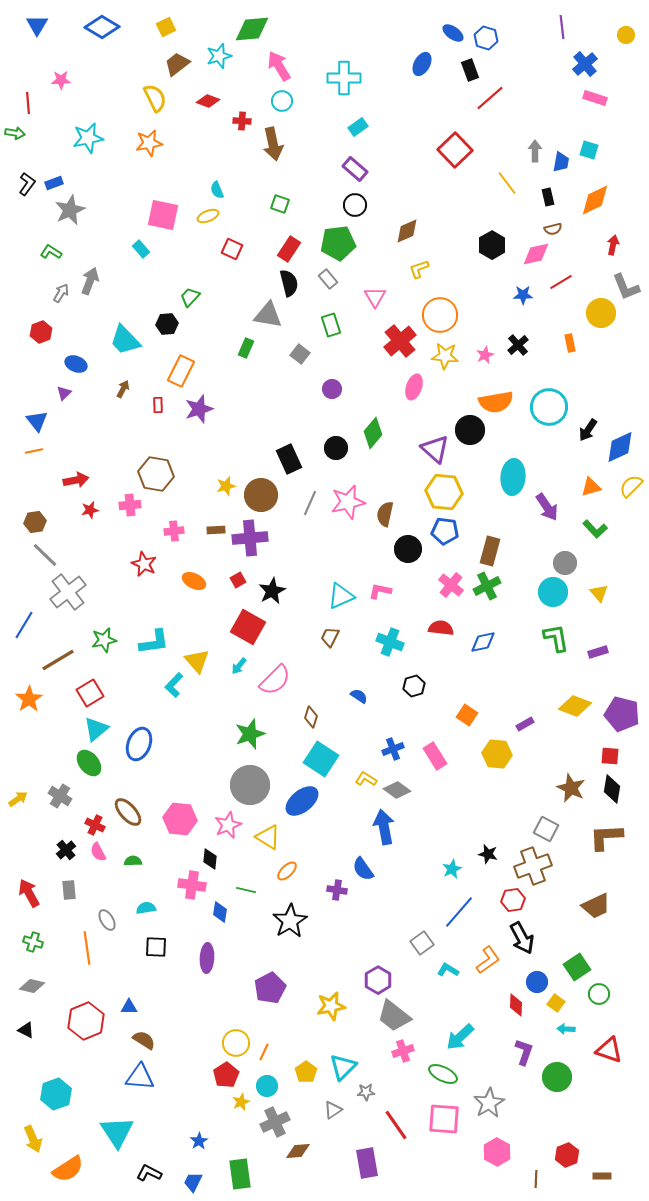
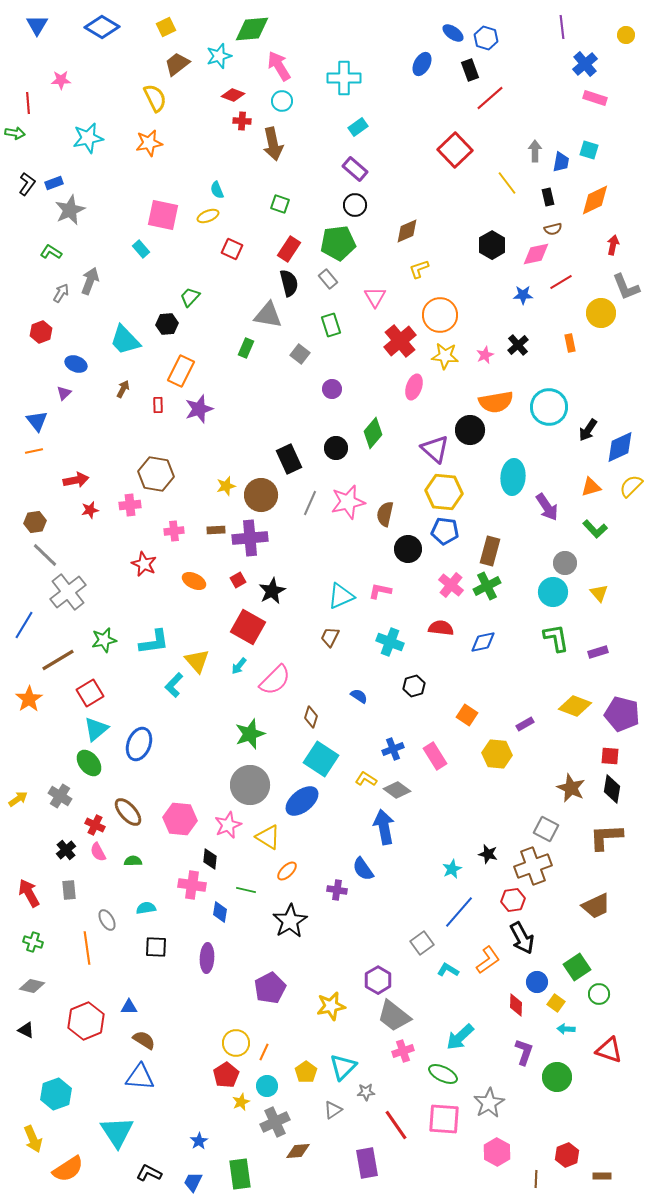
red diamond at (208, 101): moved 25 px right, 6 px up
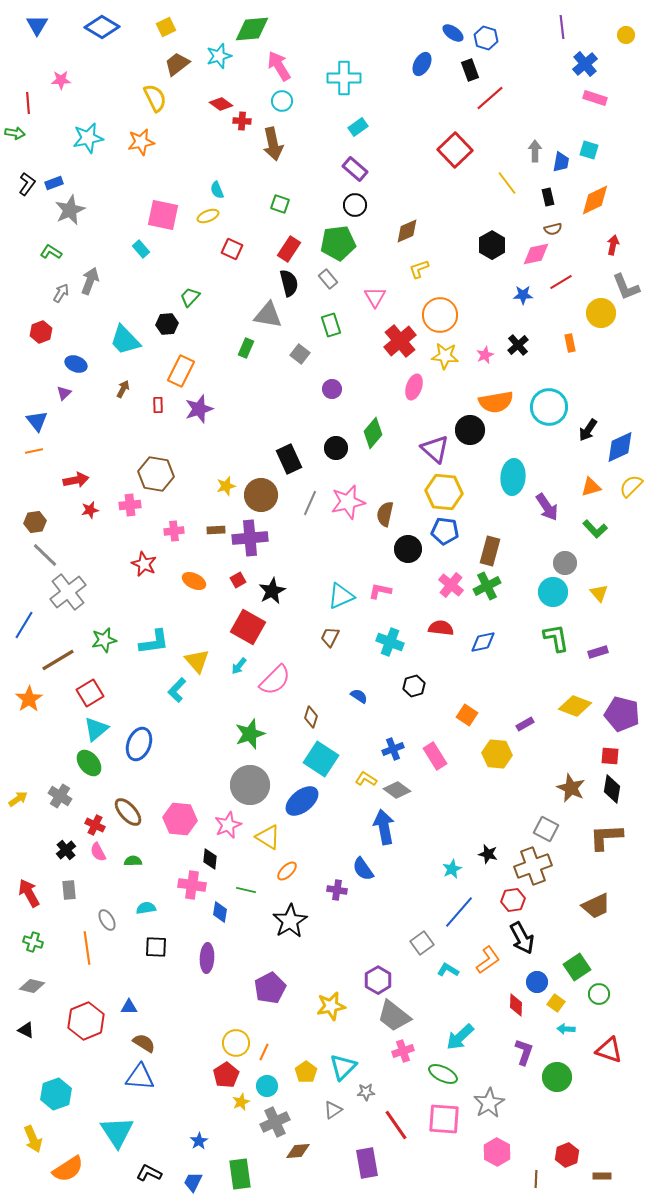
red diamond at (233, 95): moved 12 px left, 9 px down; rotated 15 degrees clockwise
orange star at (149, 143): moved 8 px left, 1 px up
cyan L-shape at (174, 685): moved 3 px right, 5 px down
brown semicircle at (144, 1040): moved 3 px down
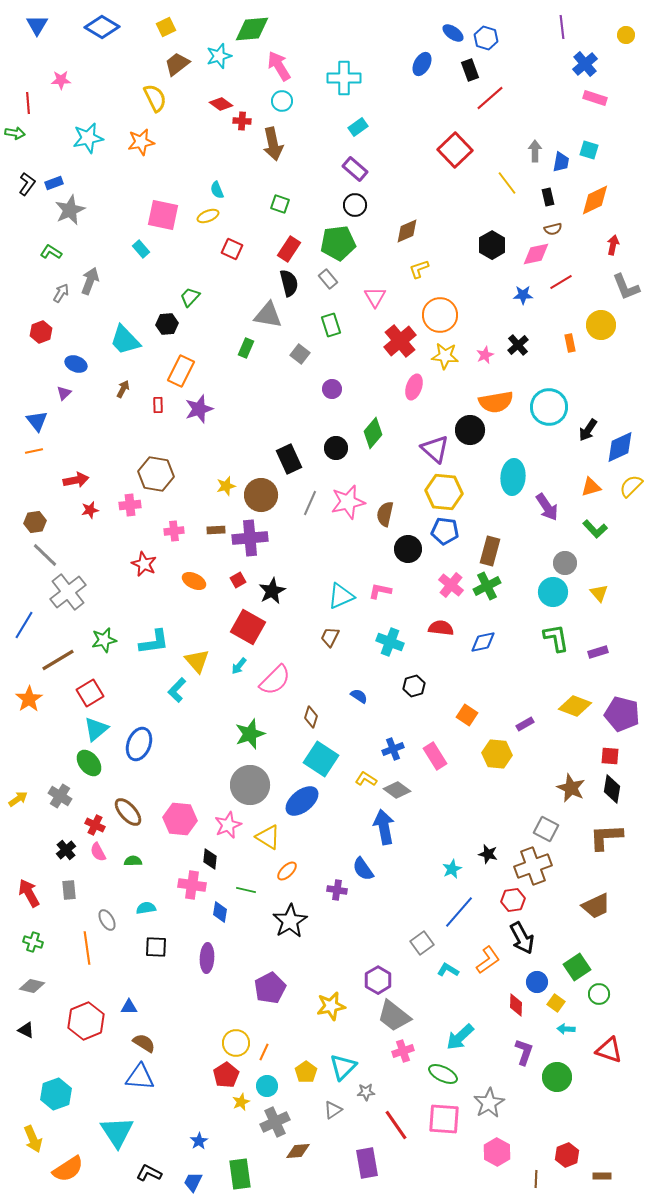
yellow circle at (601, 313): moved 12 px down
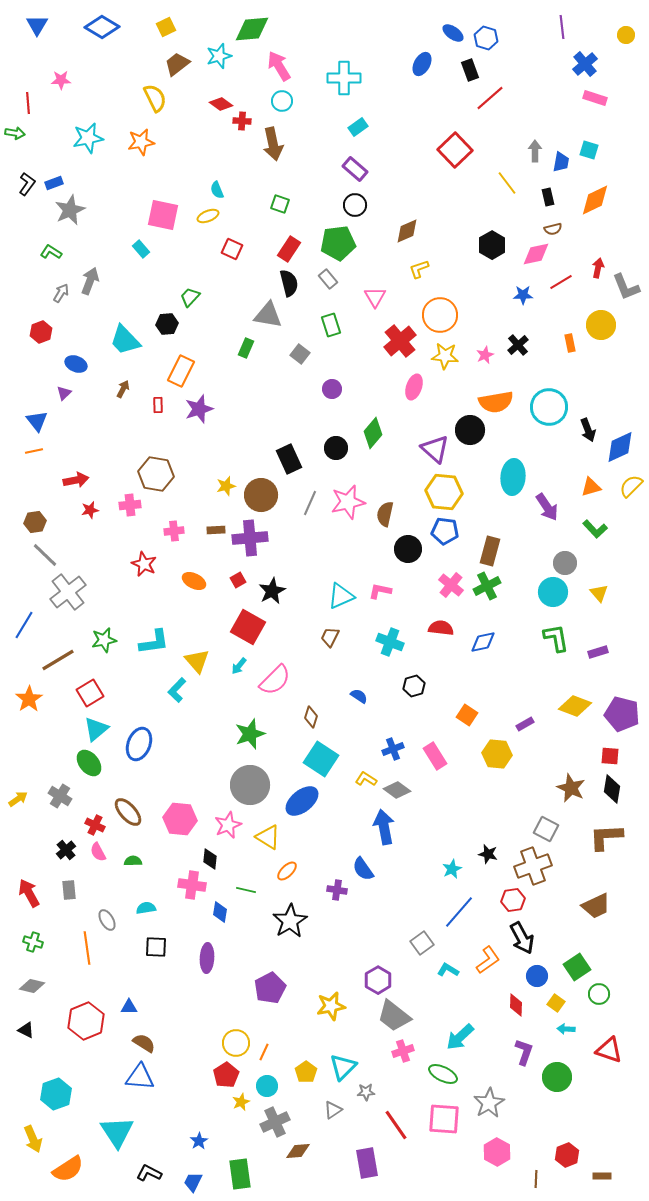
red arrow at (613, 245): moved 15 px left, 23 px down
black arrow at (588, 430): rotated 55 degrees counterclockwise
blue circle at (537, 982): moved 6 px up
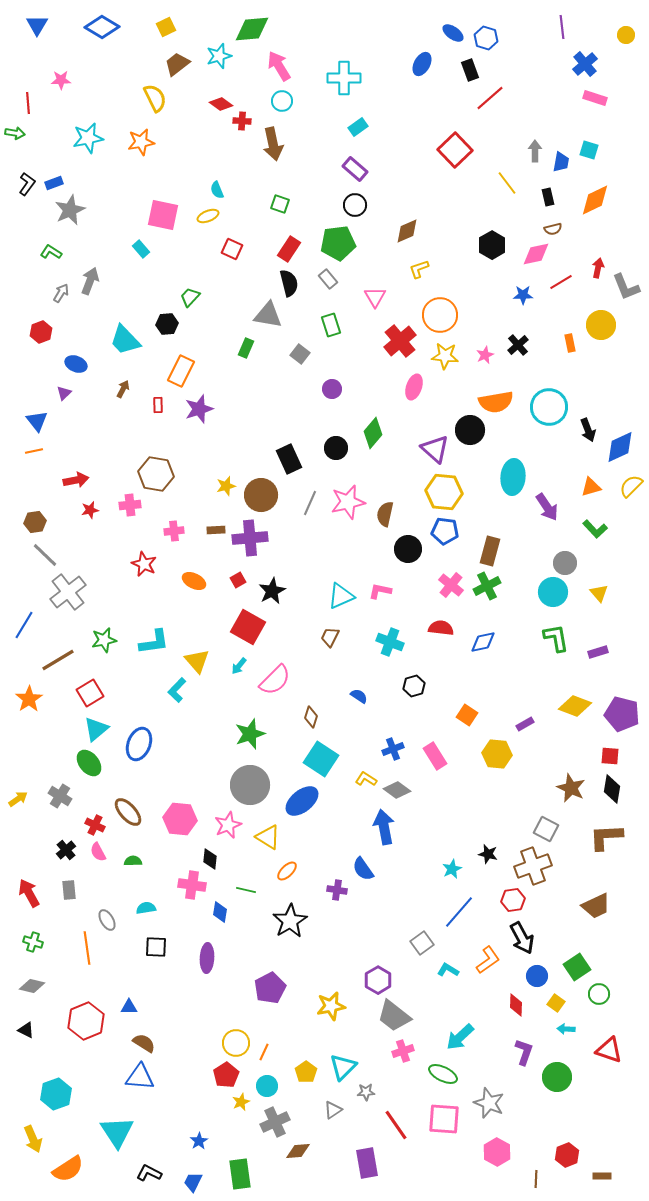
gray star at (489, 1103): rotated 20 degrees counterclockwise
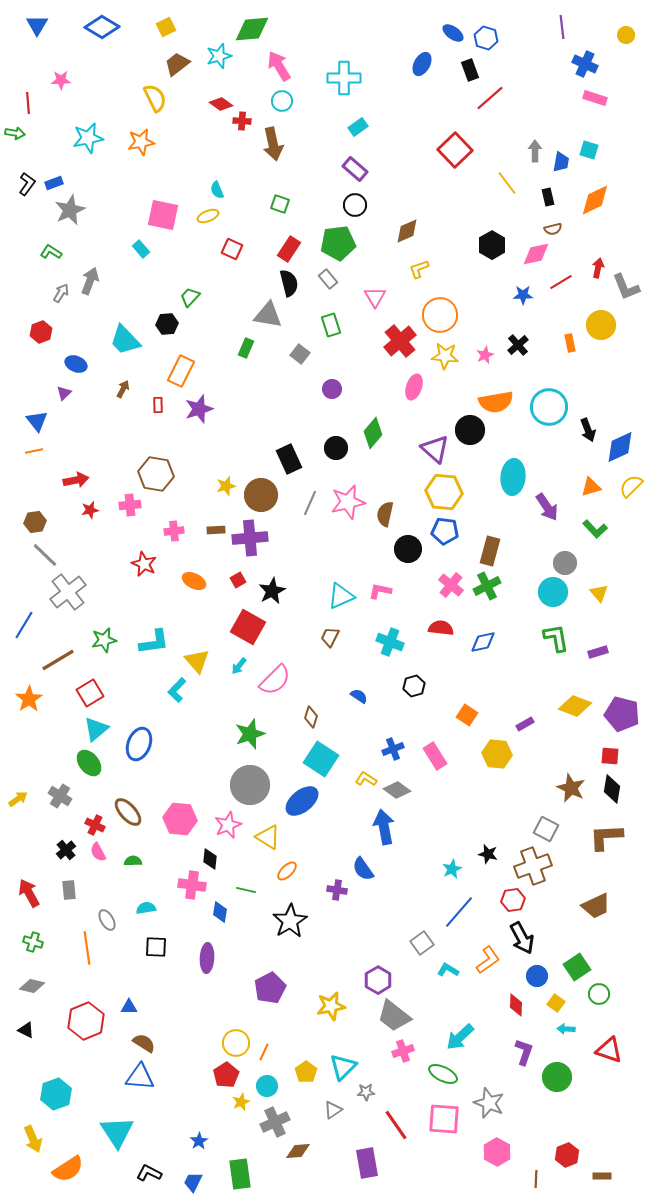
blue cross at (585, 64): rotated 25 degrees counterclockwise
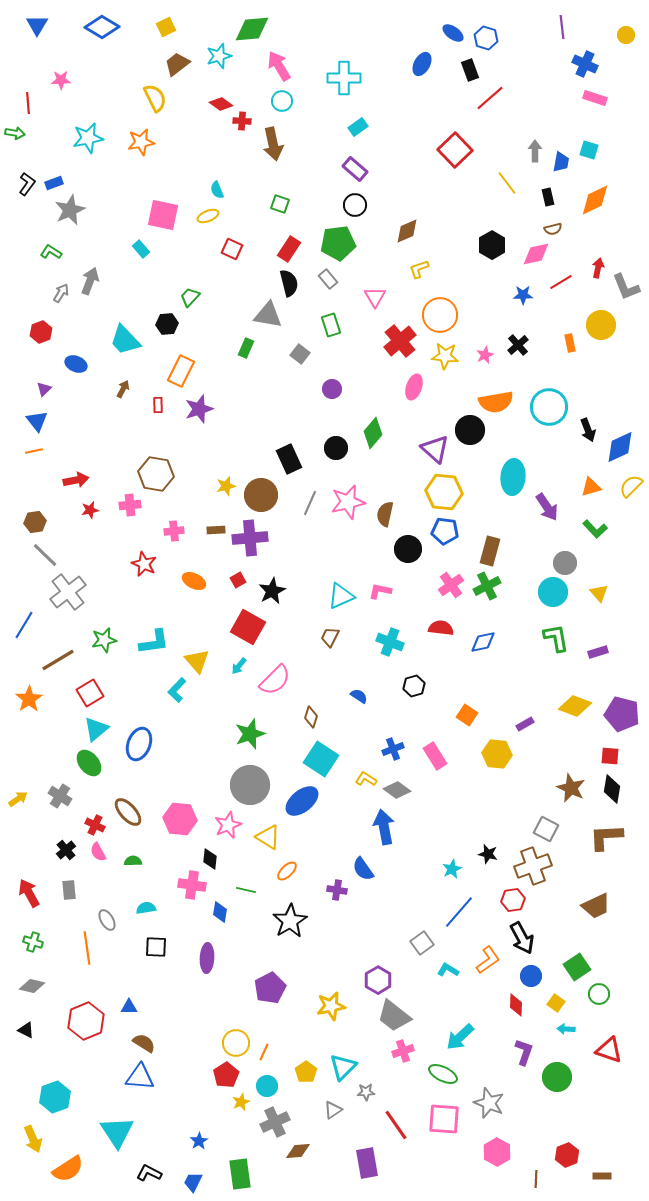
purple triangle at (64, 393): moved 20 px left, 4 px up
pink cross at (451, 585): rotated 15 degrees clockwise
blue circle at (537, 976): moved 6 px left
cyan hexagon at (56, 1094): moved 1 px left, 3 px down
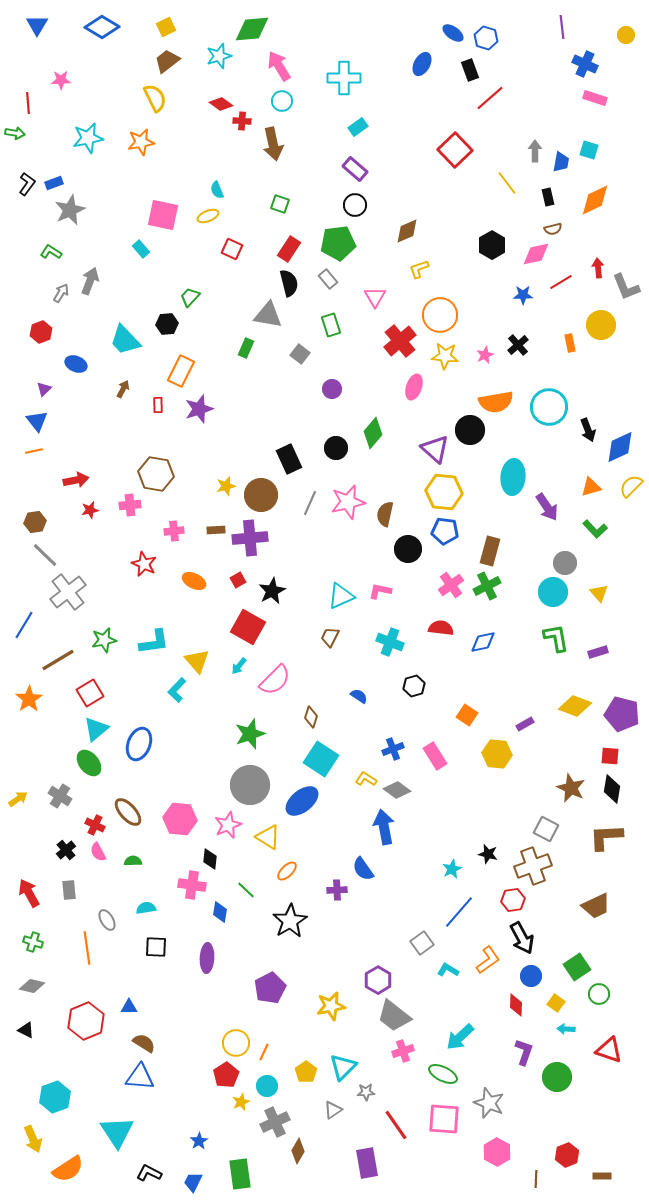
brown trapezoid at (177, 64): moved 10 px left, 3 px up
red arrow at (598, 268): rotated 18 degrees counterclockwise
green line at (246, 890): rotated 30 degrees clockwise
purple cross at (337, 890): rotated 12 degrees counterclockwise
brown diamond at (298, 1151): rotated 55 degrees counterclockwise
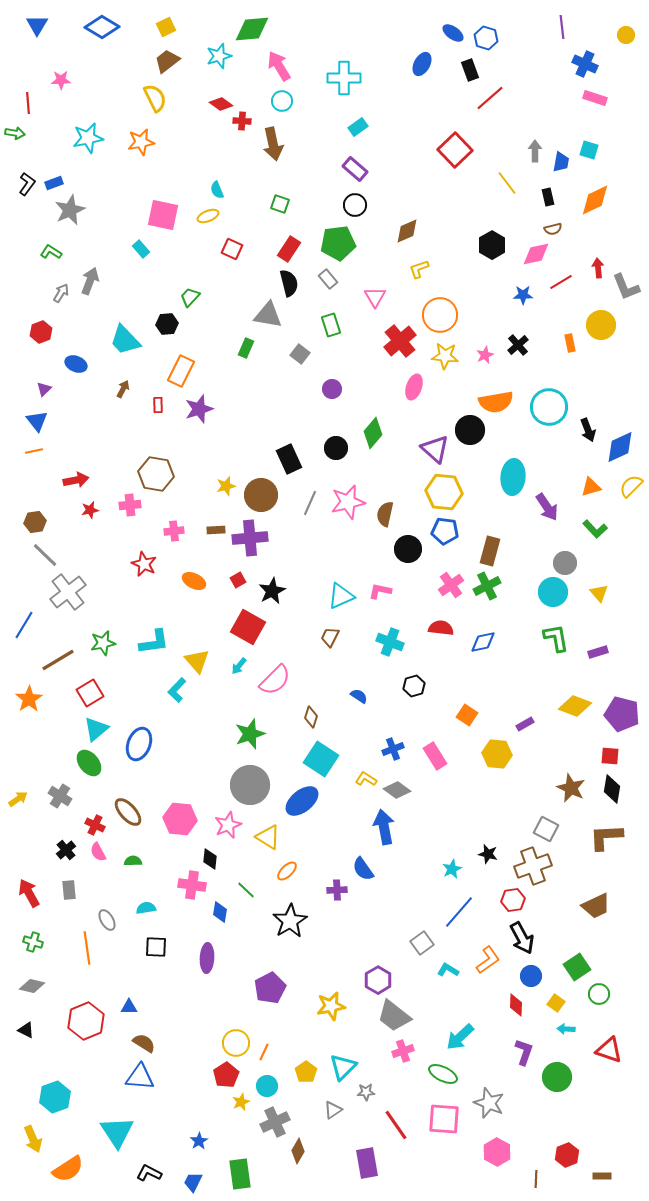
green star at (104, 640): moved 1 px left, 3 px down
